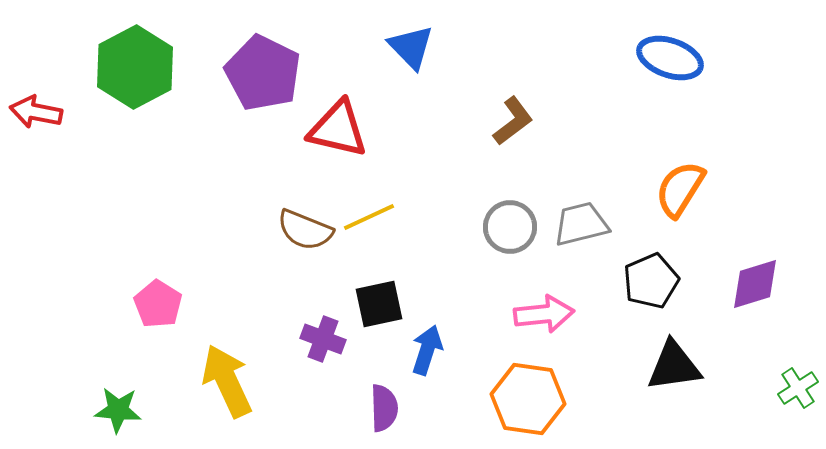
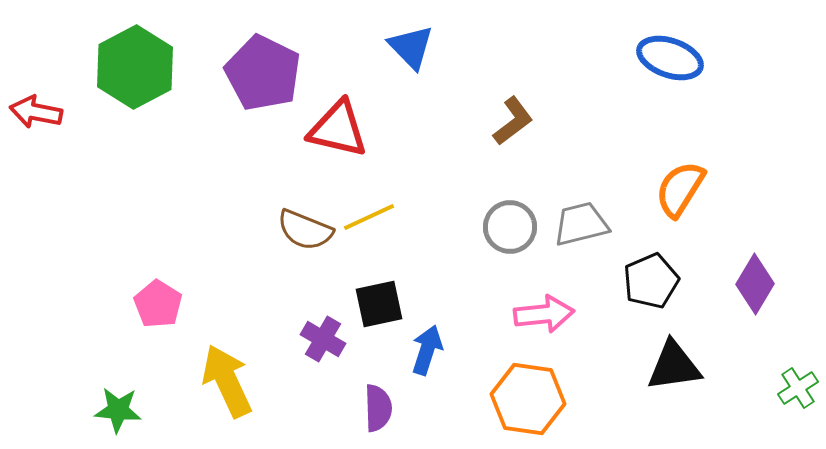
purple diamond: rotated 42 degrees counterclockwise
purple cross: rotated 9 degrees clockwise
purple semicircle: moved 6 px left
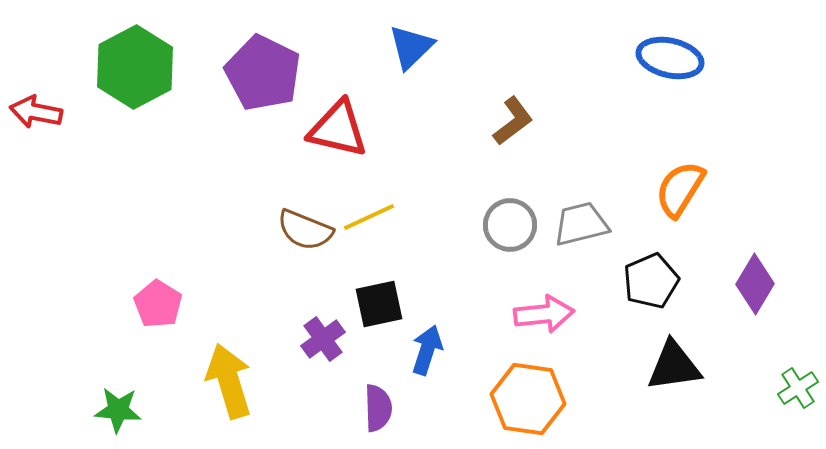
blue triangle: rotated 30 degrees clockwise
blue ellipse: rotated 6 degrees counterclockwise
gray circle: moved 2 px up
purple cross: rotated 24 degrees clockwise
yellow arrow: moved 2 px right; rotated 8 degrees clockwise
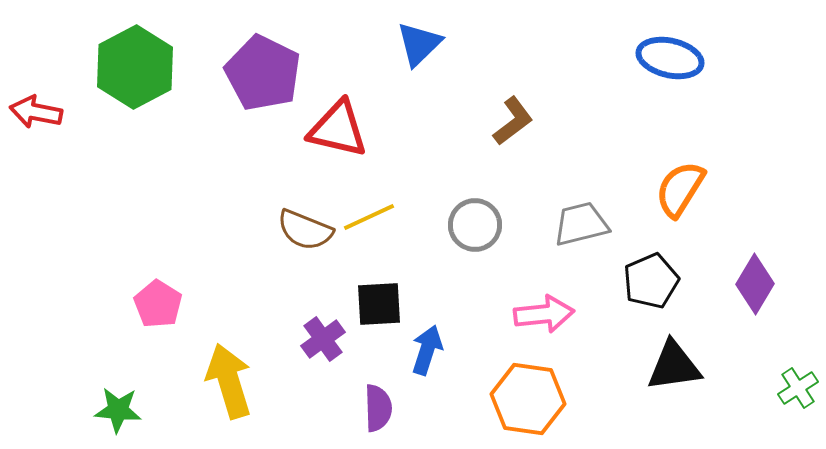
blue triangle: moved 8 px right, 3 px up
gray circle: moved 35 px left
black square: rotated 9 degrees clockwise
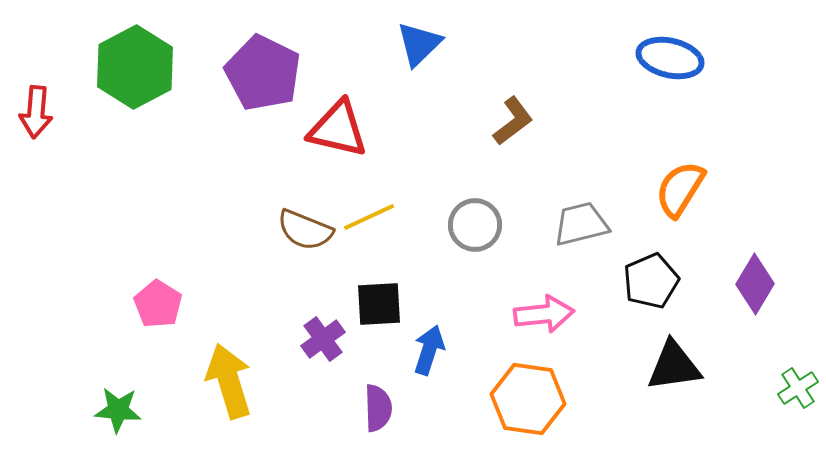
red arrow: rotated 96 degrees counterclockwise
blue arrow: moved 2 px right
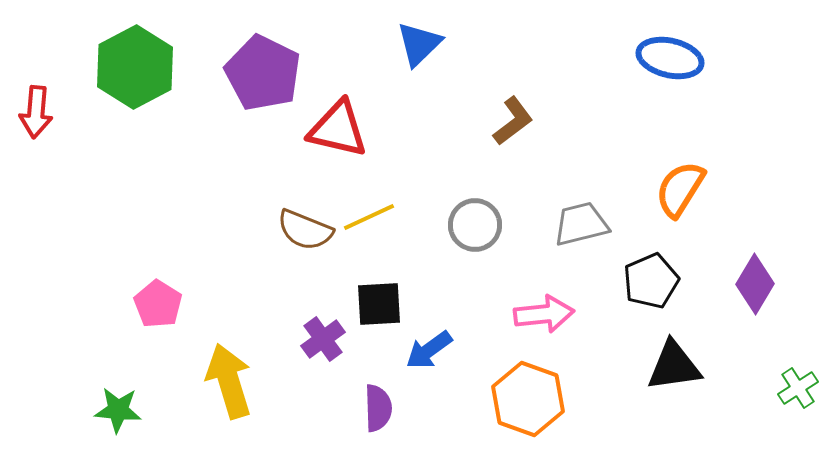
blue arrow: rotated 144 degrees counterclockwise
orange hexagon: rotated 12 degrees clockwise
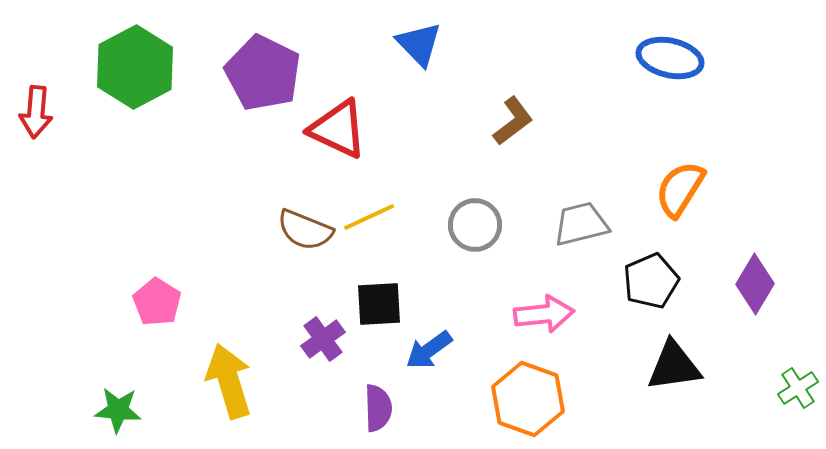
blue triangle: rotated 30 degrees counterclockwise
red triangle: rotated 12 degrees clockwise
pink pentagon: moved 1 px left, 2 px up
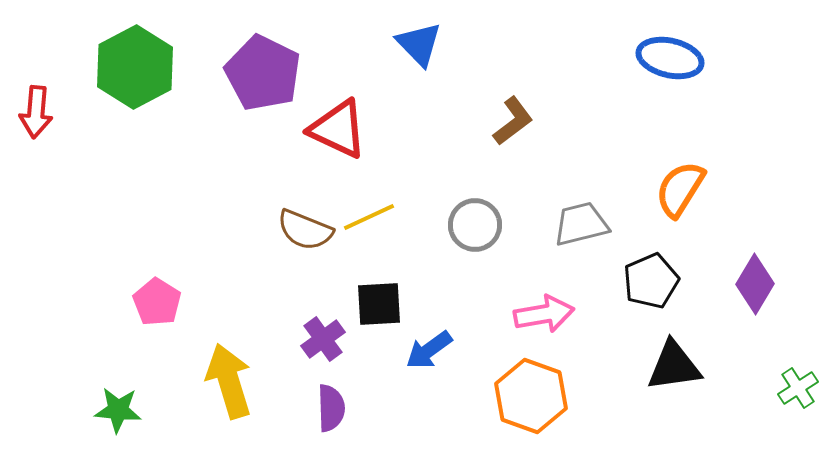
pink arrow: rotated 4 degrees counterclockwise
orange hexagon: moved 3 px right, 3 px up
purple semicircle: moved 47 px left
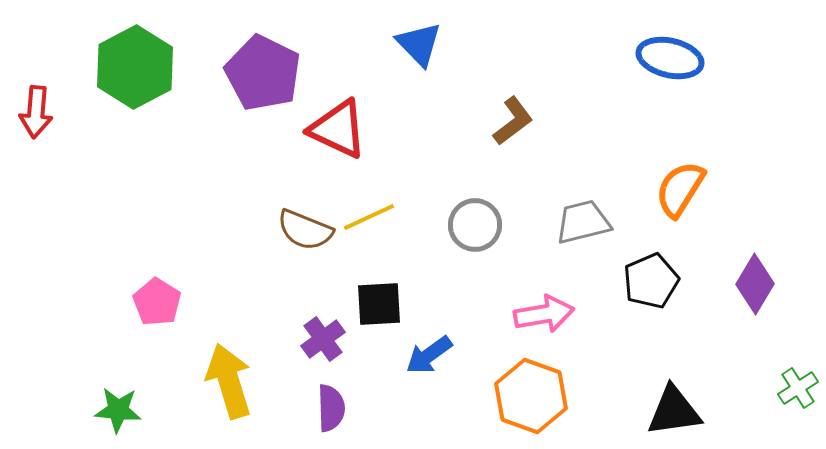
gray trapezoid: moved 2 px right, 2 px up
blue arrow: moved 5 px down
black triangle: moved 45 px down
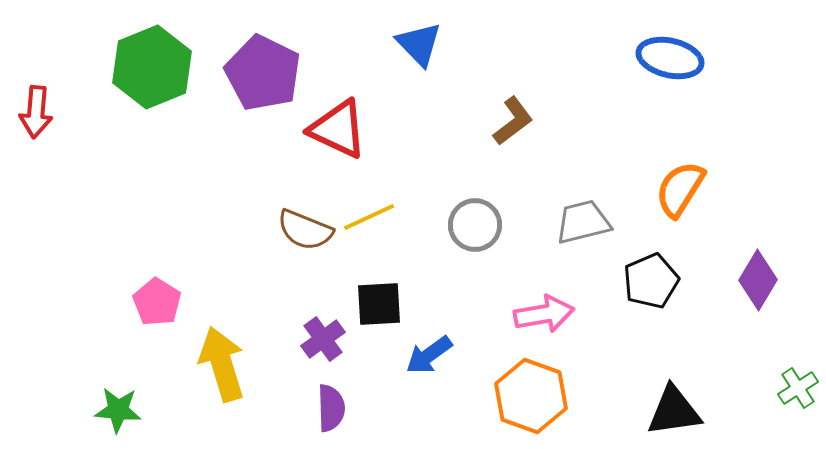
green hexagon: moved 17 px right; rotated 6 degrees clockwise
purple diamond: moved 3 px right, 4 px up
yellow arrow: moved 7 px left, 17 px up
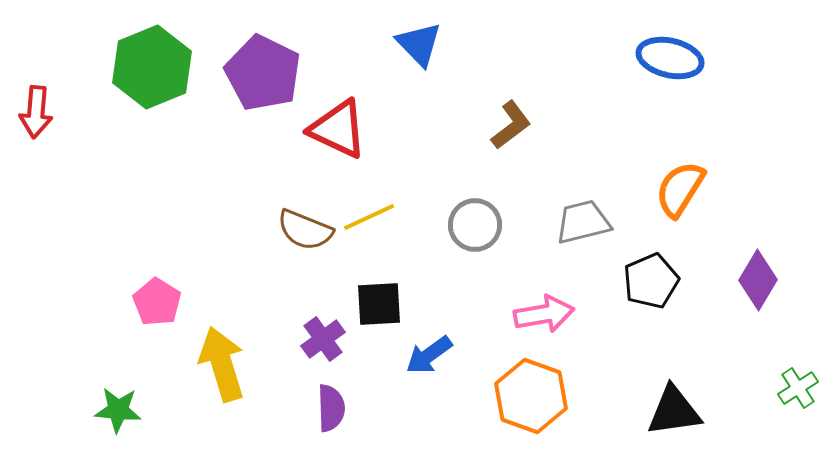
brown L-shape: moved 2 px left, 4 px down
